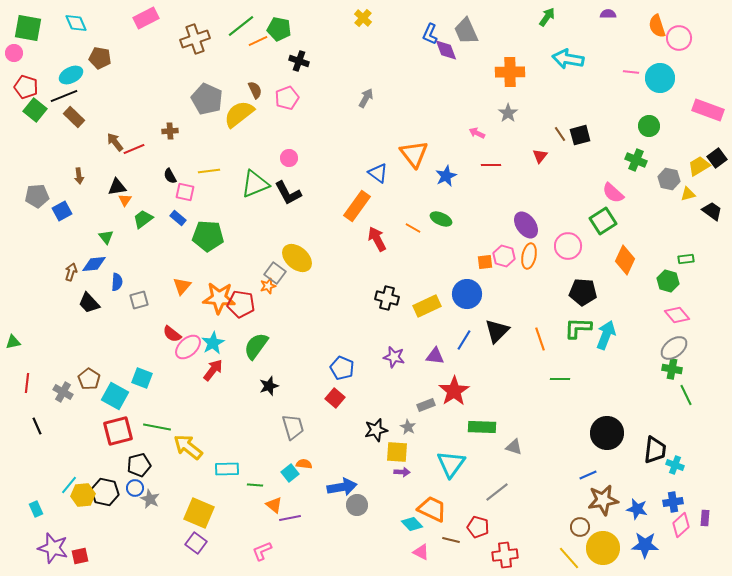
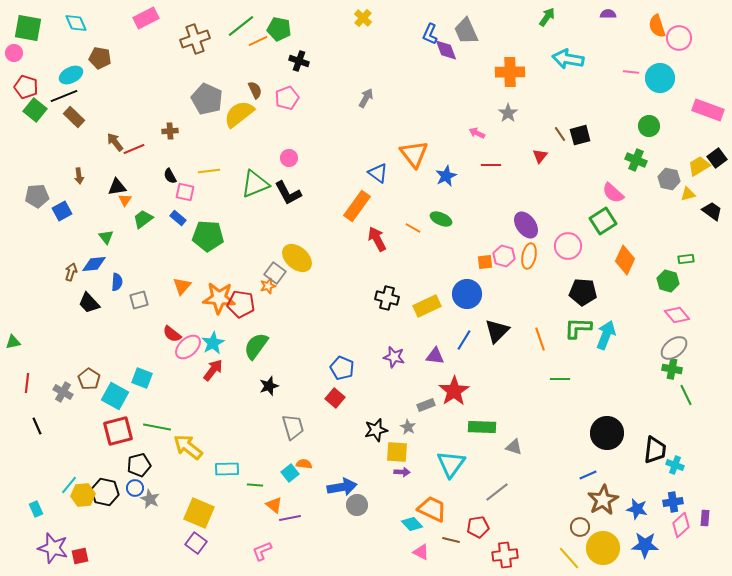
brown star at (603, 500): rotated 20 degrees counterclockwise
red pentagon at (478, 527): rotated 25 degrees counterclockwise
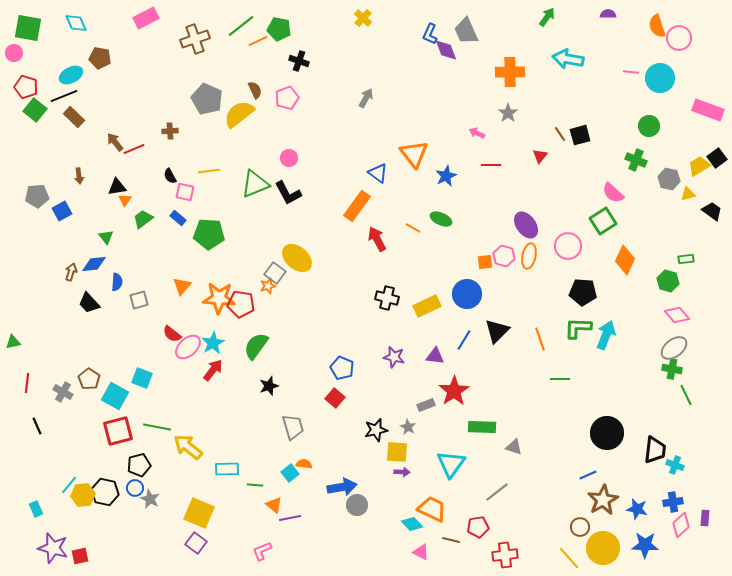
green pentagon at (208, 236): moved 1 px right, 2 px up
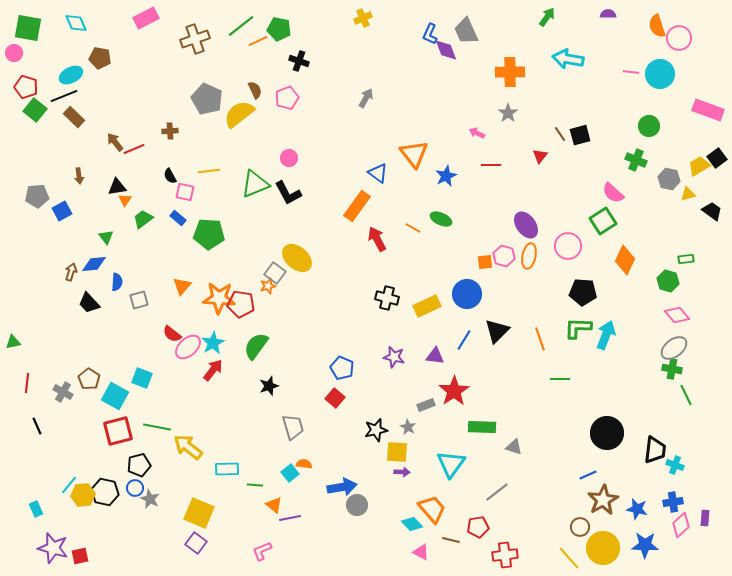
yellow cross at (363, 18): rotated 24 degrees clockwise
cyan circle at (660, 78): moved 4 px up
orange trapezoid at (432, 509): rotated 24 degrees clockwise
